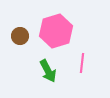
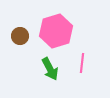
green arrow: moved 2 px right, 2 px up
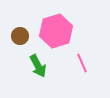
pink line: rotated 30 degrees counterclockwise
green arrow: moved 12 px left, 3 px up
